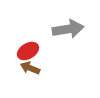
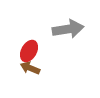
red ellipse: moved 1 px right; rotated 30 degrees counterclockwise
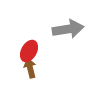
brown arrow: rotated 54 degrees clockwise
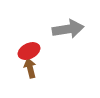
red ellipse: rotated 35 degrees clockwise
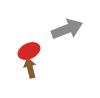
gray arrow: moved 1 px left; rotated 12 degrees counterclockwise
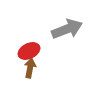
brown arrow: rotated 24 degrees clockwise
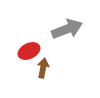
brown arrow: moved 13 px right
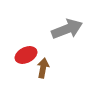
red ellipse: moved 3 px left, 4 px down
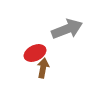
red ellipse: moved 9 px right, 2 px up
